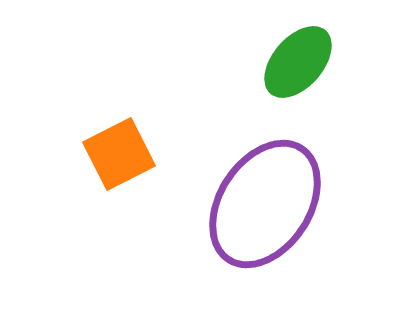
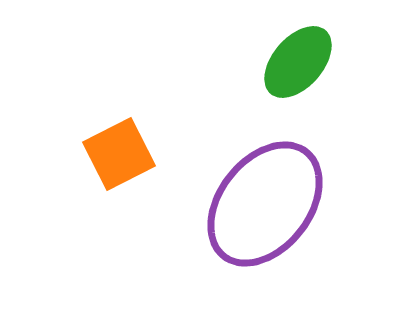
purple ellipse: rotated 5 degrees clockwise
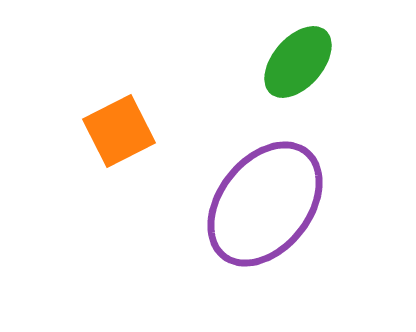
orange square: moved 23 px up
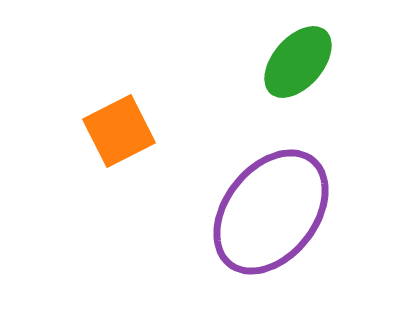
purple ellipse: moved 6 px right, 8 px down
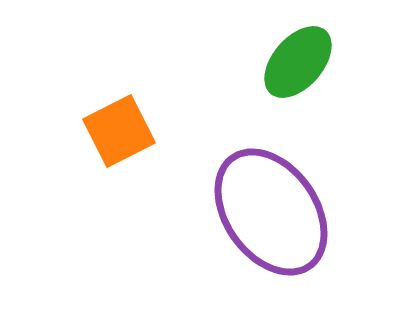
purple ellipse: rotated 73 degrees counterclockwise
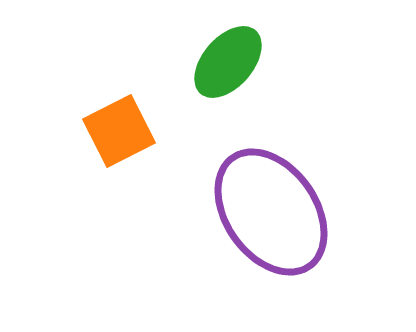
green ellipse: moved 70 px left
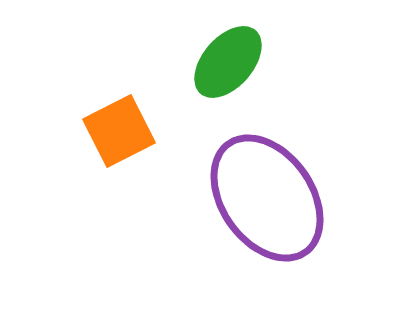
purple ellipse: moved 4 px left, 14 px up
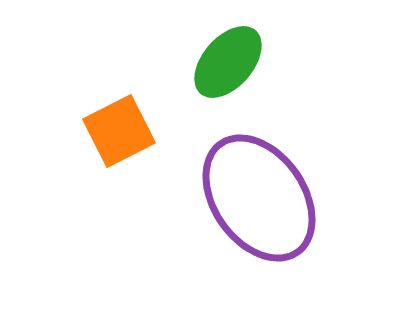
purple ellipse: moved 8 px left
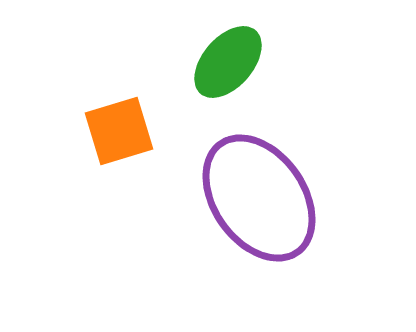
orange square: rotated 10 degrees clockwise
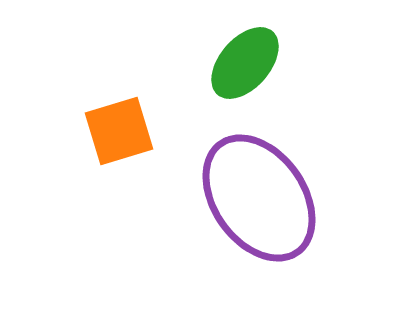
green ellipse: moved 17 px right, 1 px down
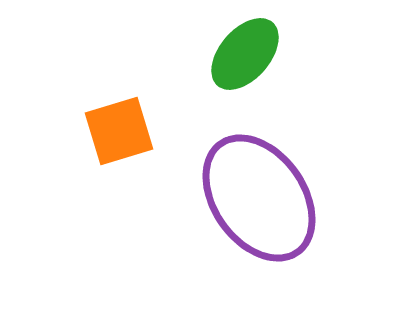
green ellipse: moved 9 px up
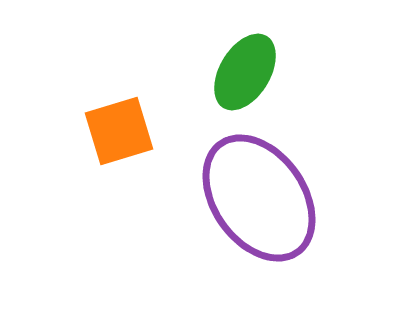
green ellipse: moved 18 px down; rotated 10 degrees counterclockwise
